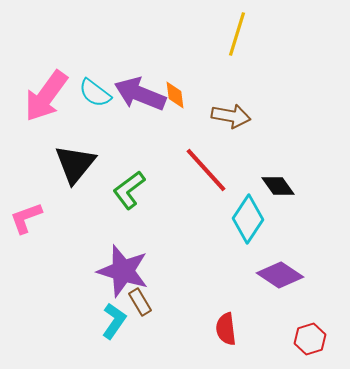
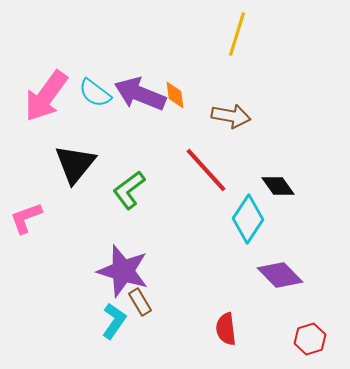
purple diamond: rotated 12 degrees clockwise
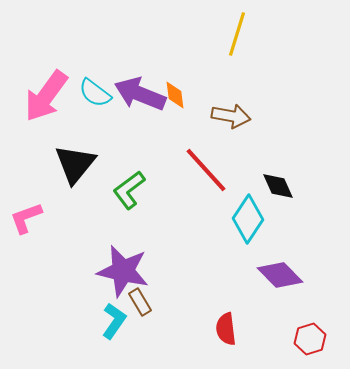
black diamond: rotated 12 degrees clockwise
purple star: rotated 4 degrees counterclockwise
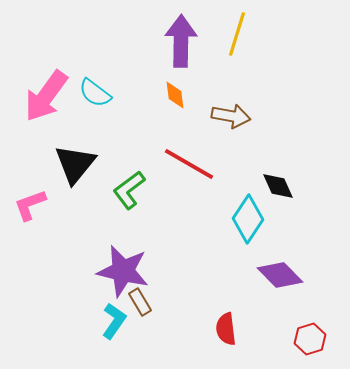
purple arrow: moved 41 px right, 53 px up; rotated 69 degrees clockwise
red line: moved 17 px left, 6 px up; rotated 18 degrees counterclockwise
pink L-shape: moved 4 px right, 13 px up
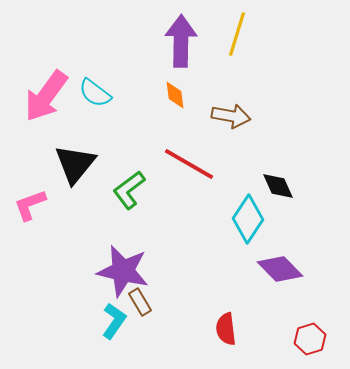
purple diamond: moved 6 px up
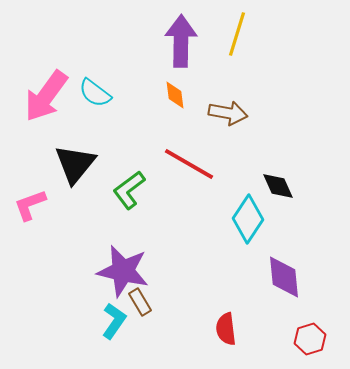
brown arrow: moved 3 px left, 3 px up
purple diamond: moved 4 px right, 8 px down; rotated 39 degrees clockwise
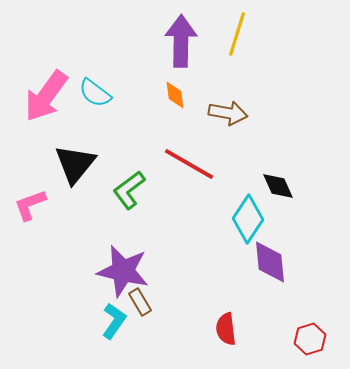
purple diamond: moved 14 px left, 15 px up
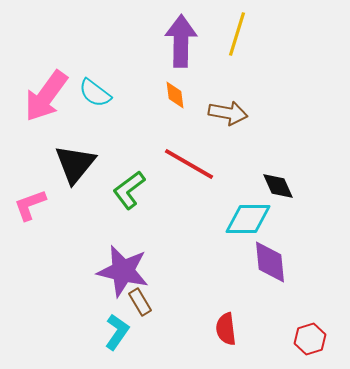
cyan diamond: rotated 57 degrees clockwise
cyan L-shape: moved 3 px right, 11 px down
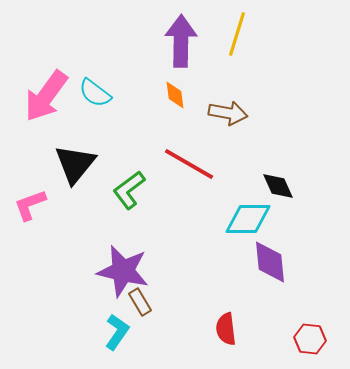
red hexagon: rotated 24 degrees clockwise
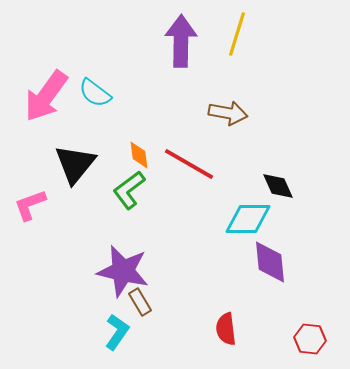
orange diamond: moved 36 px left, 60 px down
